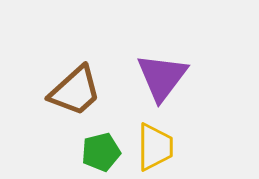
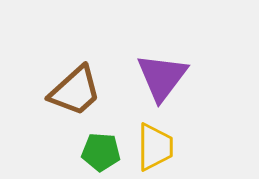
green pentagon: rotated 18 degrees clockwise
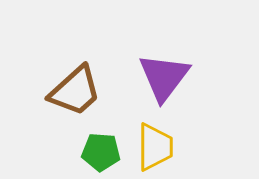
purple triangle: moved 2 px right
